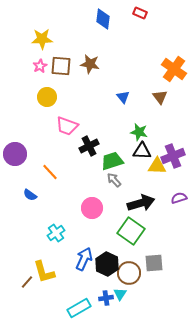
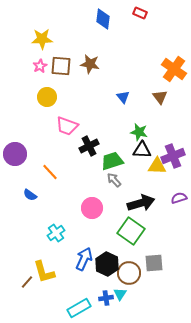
black triangle: moved 1 px up
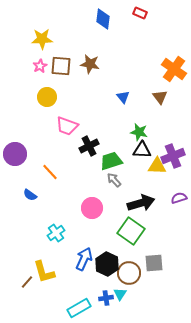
green trapezoid: moved 1 px left
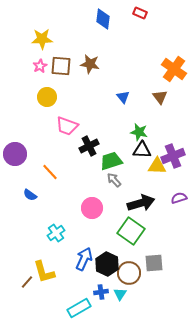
blue cross: moved 5 px left, 6 px up
